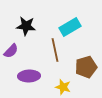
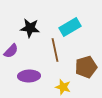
black star: moved 4 px right, 2 px down
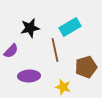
black star: rotated 18 degrees counterclockwise
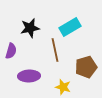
purple semicircle: rotated 28 degrees counterclockwise
